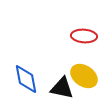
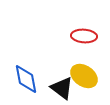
black triangle: rotated 25 degrees clockwise
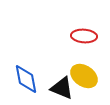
black triangle: rotated 15 degrees counterclockwise
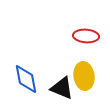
red ellipse: moved 2 px right
yellow ellipse: rotated 48 degrees clockwise
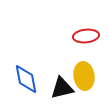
red ellipse: rotated 10 degrees counterclockwise
black triangle: rotated 35 degrees counterclockwise
